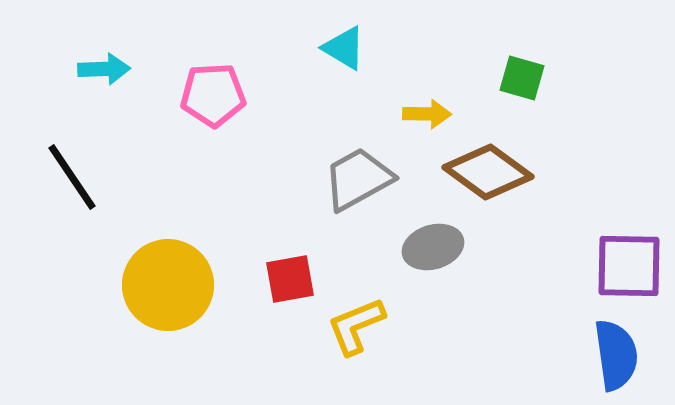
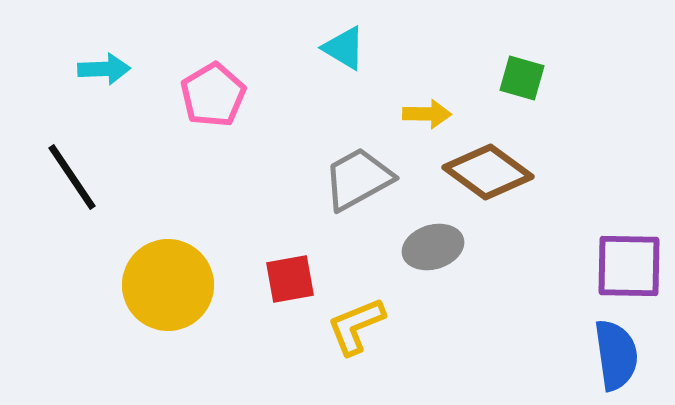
pink pentagon: rotated 28 degrees counterclockwise
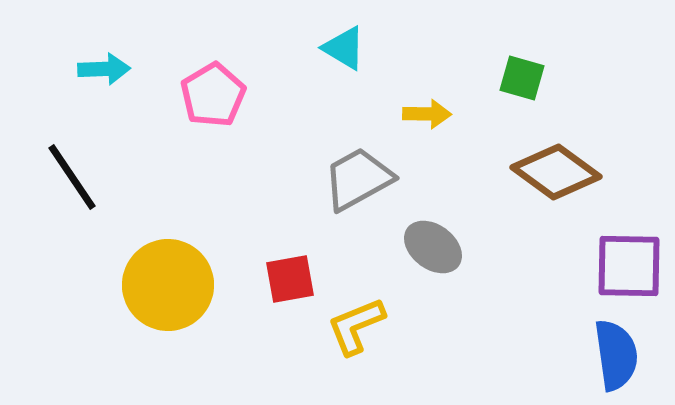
brown diamond: moved 68 px right
gray ellipse: rotated 54 degrees clockwise
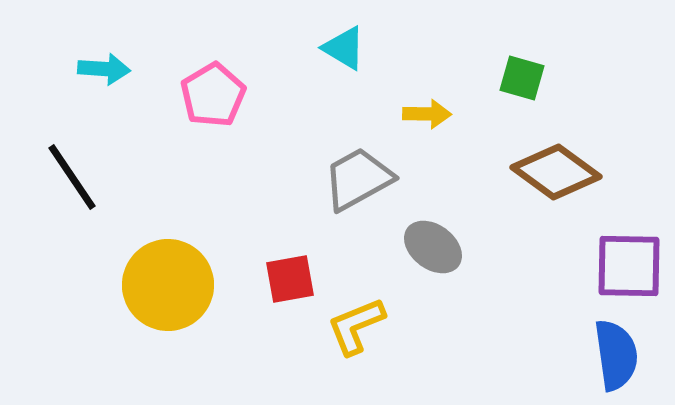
cyan arrow: rotated 6 degrees clockwise
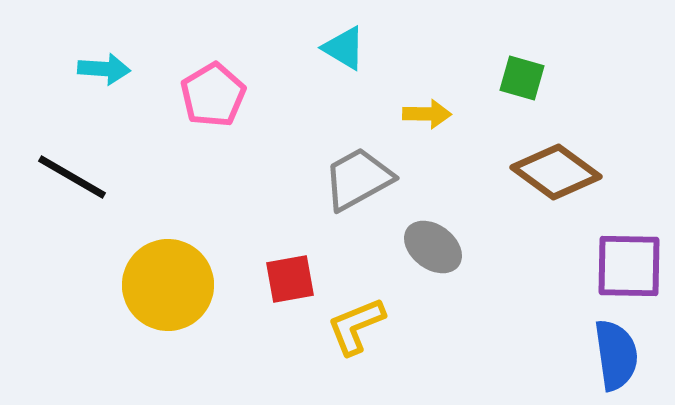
black line: rotated 26 degrees counterclockwise
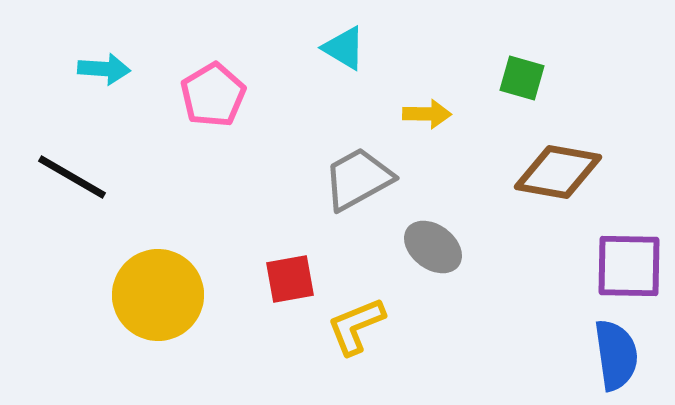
brown diamond: moved 2 px right; rotated 26 degrees counterclockwise
yellow circle: moved 10 px left, 10 px down
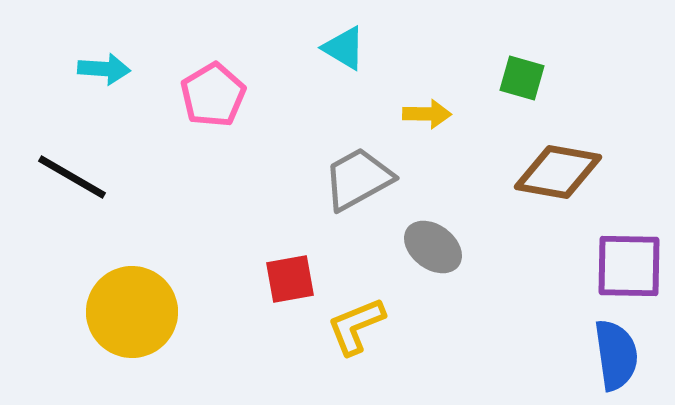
yellow circle: moved 26 px left, 17 px down
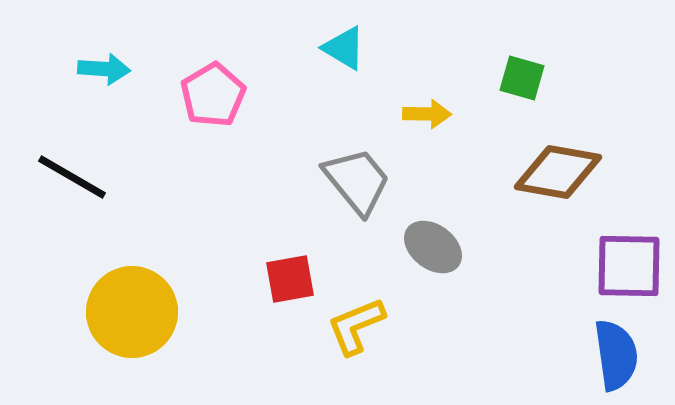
gray trapezoid: moved 1 px left, 2 px down; rotated 80 degrees clockwise
